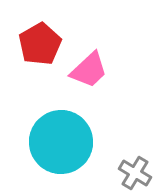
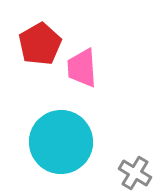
pink trapezoid: moved 7 px left, 2 px up; rotated 129 degrees clockwise
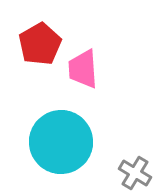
pink trapezoid: moved 1 px right, 1 px down
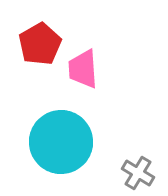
gray cross: moved 3 px right
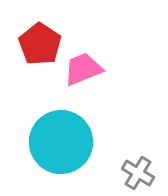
red pentagon: rotated 9 degrees counterclockwise
pink trapezoid: rotated 72 degrees clockwise
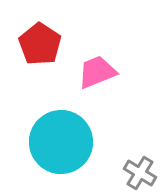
pink trapezoid: moved 14 px right, 3 px down
gray cross: moved 2 px right
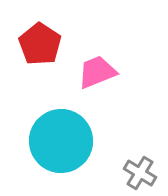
cyan circle: moved 1 px up
